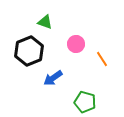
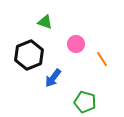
black hexagon: moved 4 px down
blue arrow: rotated 18 degrees counterclockwise
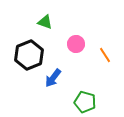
orange line: moved 3 px right, 4 px up
